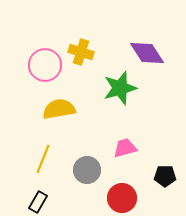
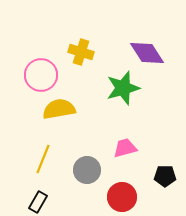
pink circle: moved 4 px left, 10 px down
green star: moved 3 px right
red circle: moved 1 px up
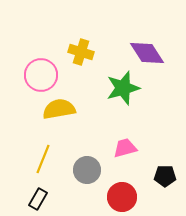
black rectangle: moved 3 px up
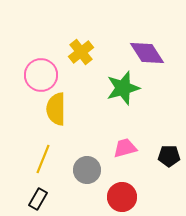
yellow cross: rotated 35 degrees clockwise
yellow semicircle: moved 3 px left; rotated 80 degrees counterclockwise
black pentagon: moved 4 px right, 20 px up
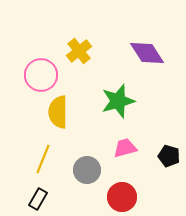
yellow cross: moved 2 px left, 1 px up
green star: moved 5 px left, 13 px down
yellow semicircle: moved 2 px right, 3 px down
black pentagon: rotated 15 degrees clockwise
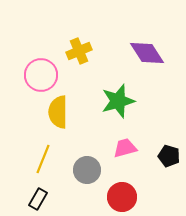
yellow cross: rotated 15 degrees clockwise
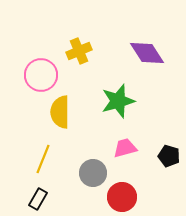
yellow semicircle: moved 2 px right
gray circle: moved 6 px right, 3 px down
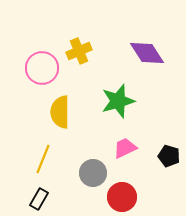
pink circle: moved 1 px right, 7 px up
pink trapezoid: rotated 10 degrees counterclockwise
black rectangle: moved 1 px right
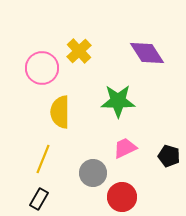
yellow cross: rotated 20 degrees counterclockwise
green star: rotated 16 degrees clockwise
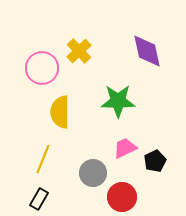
purple diamond: moved 2 px up; rotated 21 degrees clockwise
black pentagon: moved 14 px left, 5 px down; rotated 30 degrees clockwise
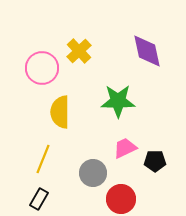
black pentagon: rotated 25 degrees clockwise
red circle: moved 1 px left, 2 px down
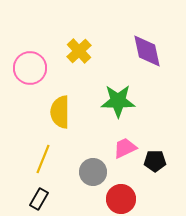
pink circle: moved 12 px left
gray circle: moved 1 px up
